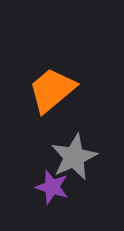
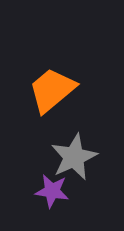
purple star: moved 4 px down; rotated 8 degrees counterclockwise
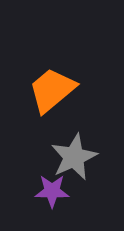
purple star: rotated 8 degrees counterclockwise
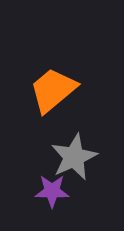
orange trapezoid: moved 1 px right
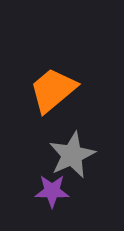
gray star: moved 2 px left, 2 px up
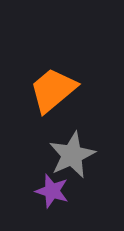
purple star: rotated 16 degrees clockwise
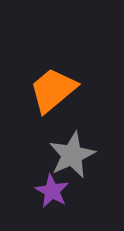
purple star: rotated 12 degrees clockwise
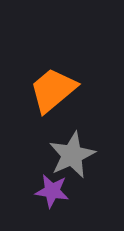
purple star: rotated 20 degrees counterclockwise
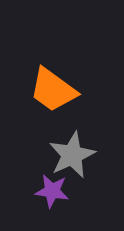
orange trapezoid: rotated 104 degrees counterclockwise
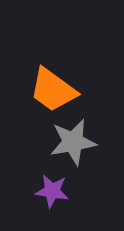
gray star: moved 1 px right, 13 px up; rotated 15 degrees clockwise
